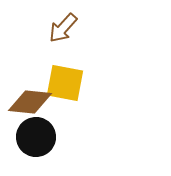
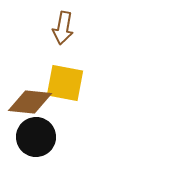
brown arrow: rotated 32 degrees counterclockwise
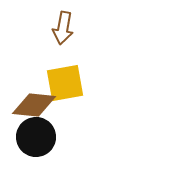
yellow square: rotated 21 degrees counterclockwise
brown diamond: moved 4 px right, 3 px down
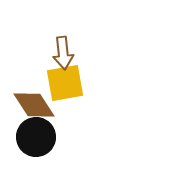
brown arrow: moved 25 px down; rotated 16 degrees counterclockwise
brown diamond: rotated 51 degrees clockwise
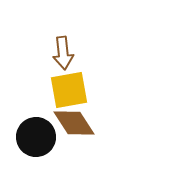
yellow square: moved 4 px right, 7 px down
brown diamond: moved 40 px right, 18 px down
